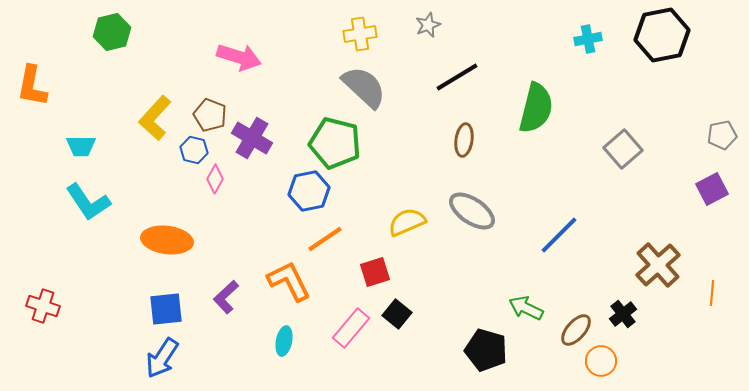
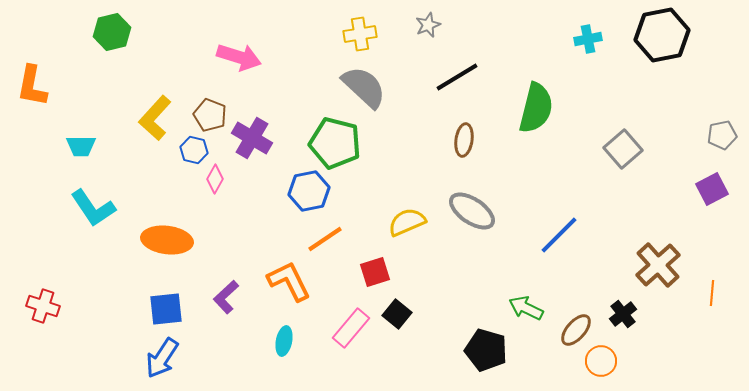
cyan L-shape at (88, 202): moved 5 px right, 6 px down
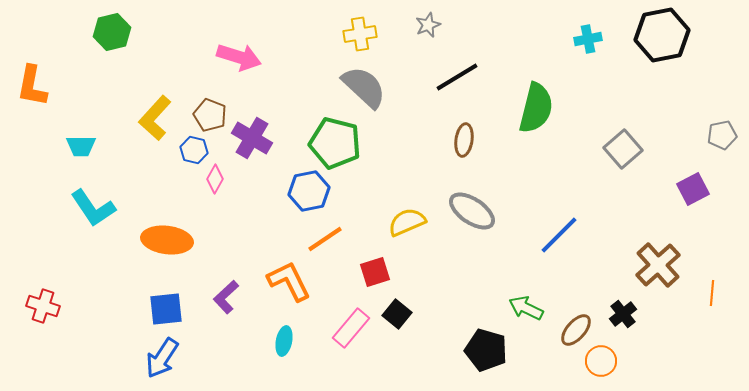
purple square at (712, 189): moved 19 px left
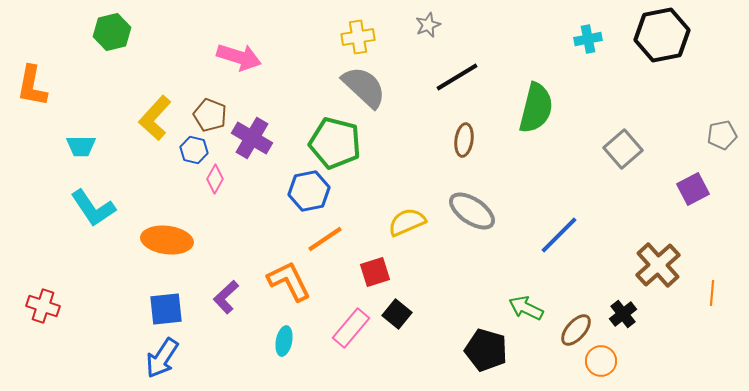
yellow cross at (360, 34): moved 2 px left, 3 px down
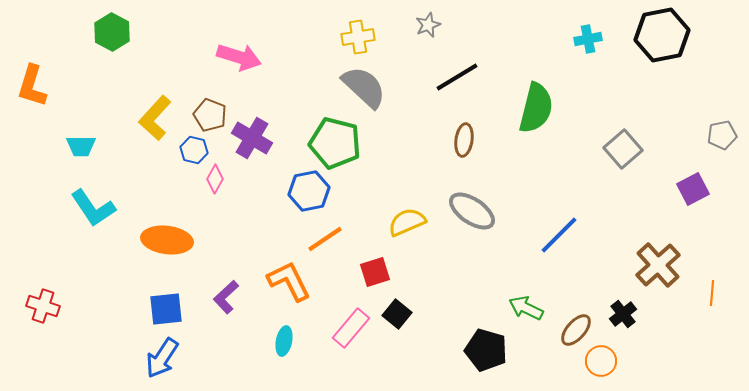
green hexagon at (112, 32): rotated 18 degrees counterclockwise
orange L-shape at (32, 86): rotated 6 degrees clockwise
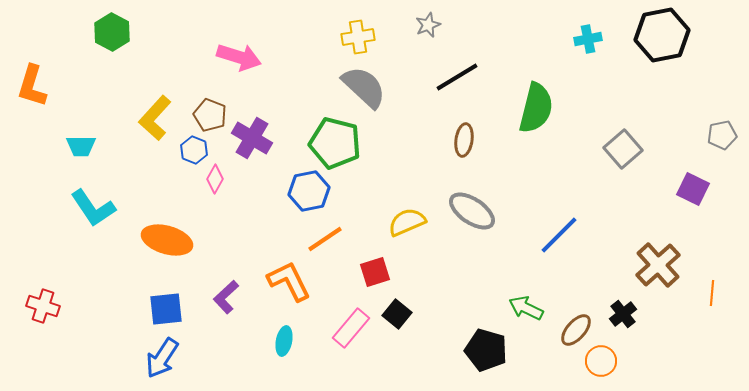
blue hexagon at (194, 150): rotated 8 degrees clockwise
purple square at (693, 189): rotated 36 degrees counterclockwise
orange ellipse at (167, 240): rotated 9 degrees clockwise
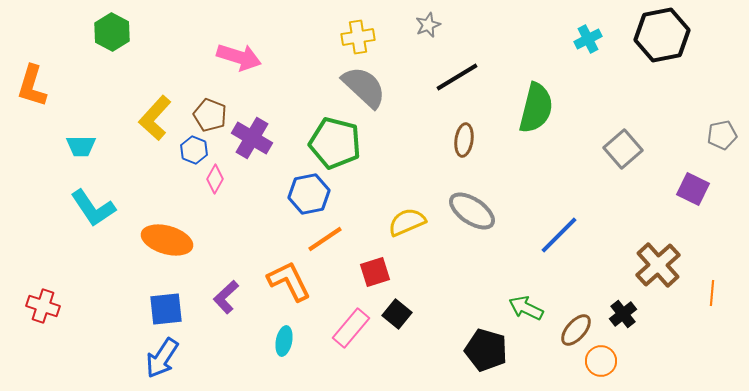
cyan cross at (588, 39): rotated 16 degrees counterclockwise
blue hexagon at (309, 191): moved 3 px down
